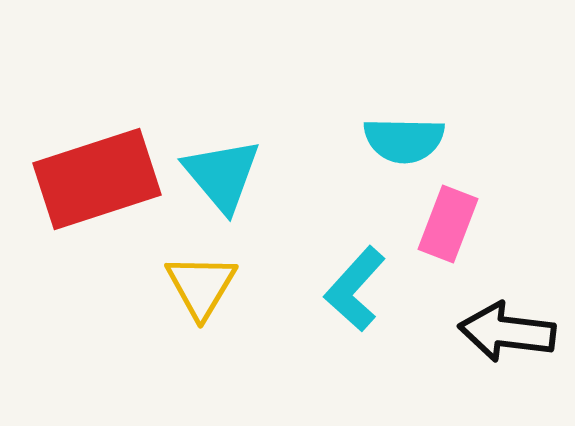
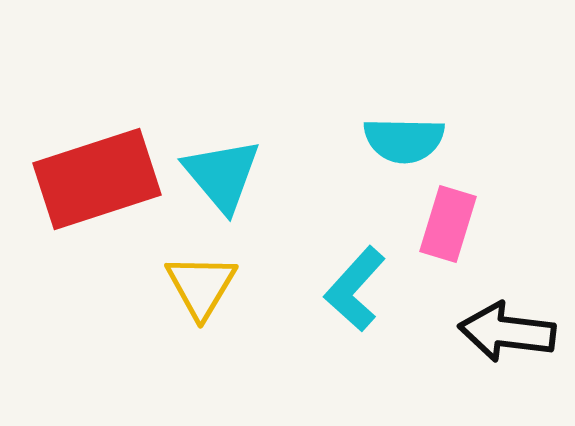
pink rectangle: rotated 4 degrees counterclockwise
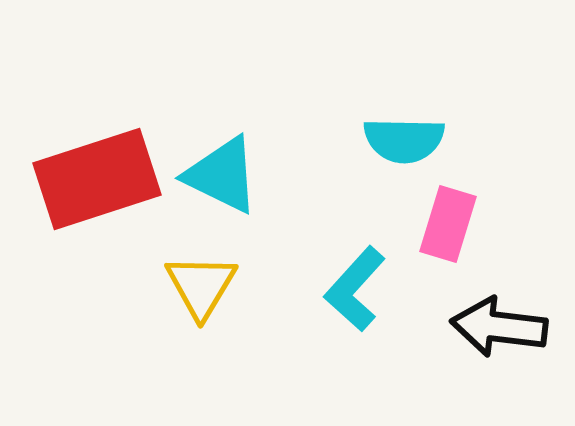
cyan triangle: rotated 24 degrees counterclockwise
black arrow: moved 8 px left, 5 px up
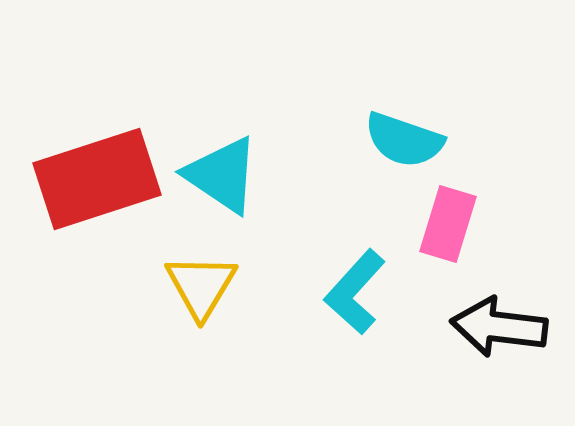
cyan semicircle: rotated 18 degrees clockwise
cyan triangle: rotated 8 degrees clockwise
cyan L-shape: moved 3 px down
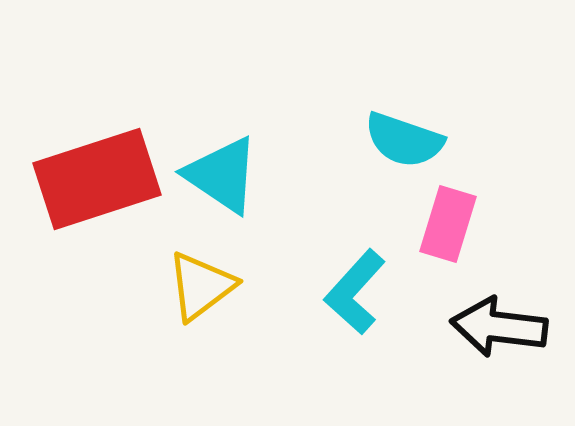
yellow triangle: rotated 22 degrees clockwise
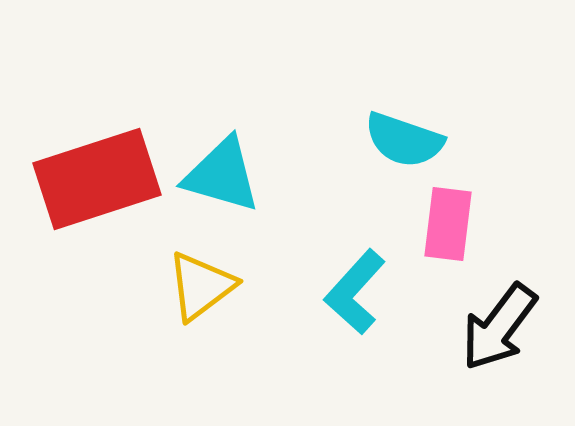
cyan triangle: rotated 18 degrees counterclockwise
pink rectangle: rotated 10 degrees counterclockwise
black arrow: rotated 60 degrees counterclockwise
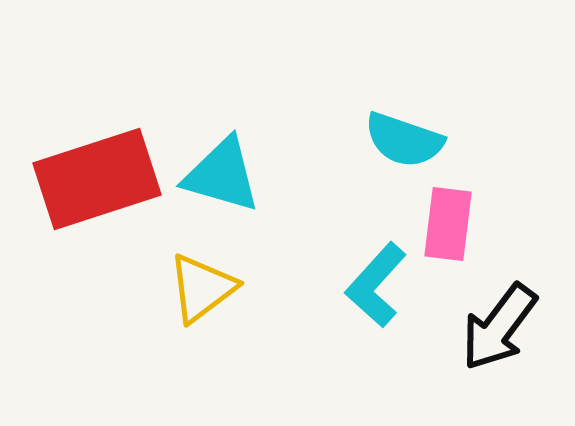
yellow triangle: moved 1 px right, 2 px down
cyan L-shape: moved 21 px right, 7 px up
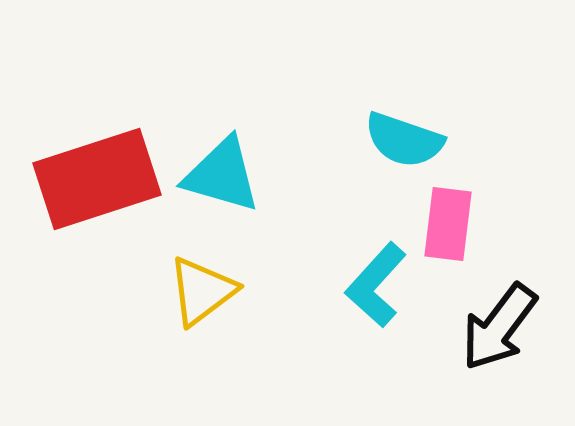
yellow triangle: moved 3 px down
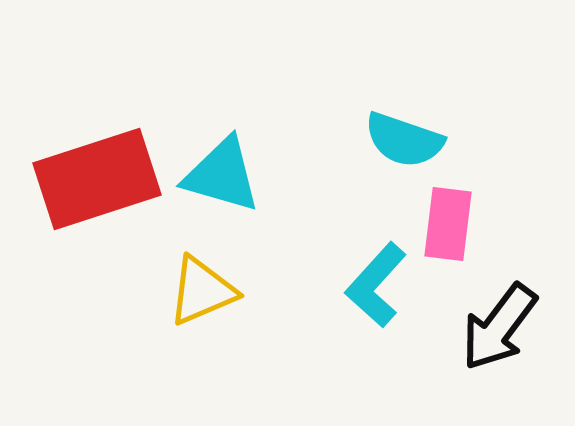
yellow triangle: rotated 14 degrees clockwise
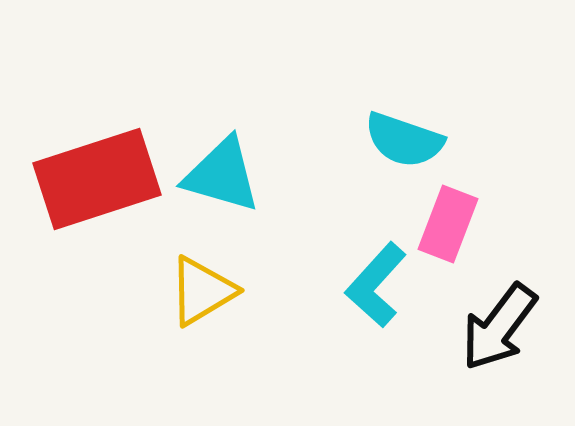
pink rectangle: rotated 14 degrees clockwise
yellow triangle: rotated 8 degrees counterclockwise
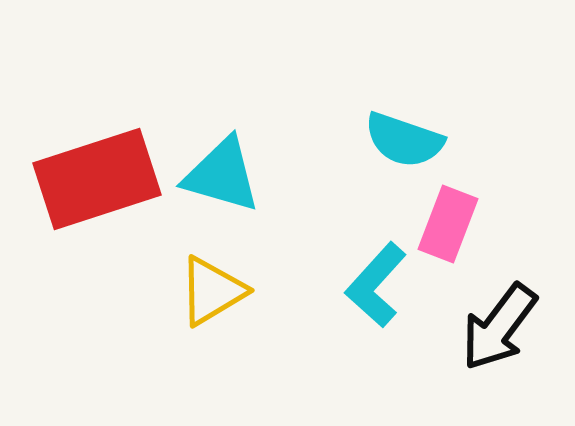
yellow triangle: moved 10 px right
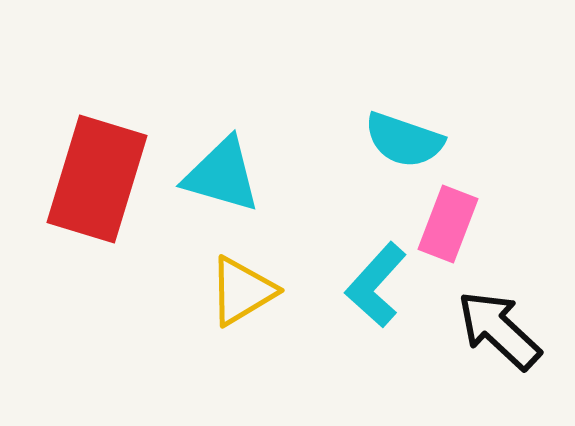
red rectangle: rotated 55 degrees counterclockwise
yellow triangle: moved 30 px right
black arrow: moved 3 px down; rotated 96 degrees clockwise
